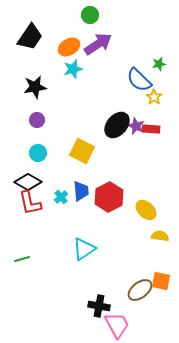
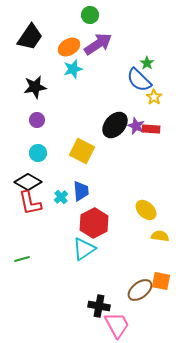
green star: moved 12 px left, 1 px up; rotated 24 degrees counterclockwise
black ellipse: moved 2 px left
red hexagon: moved 15 px left, 26 px down
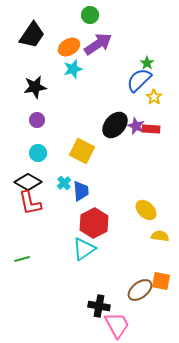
black trapezoid: moved 2 px right, 2 px up
blue semicircle: rotated 92 degrees clockwise
cyan cross: moved 3 px right, 14 px up
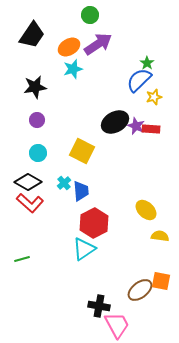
yellow star: rotated 21 degrees clockwise
black ellipse: moved 3 px up; rotated 20 degrees clockwise
red L-shape: rotated 36 degrees counterclockwise
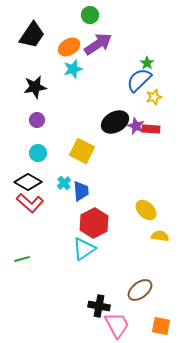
orange square: moved 45 px down
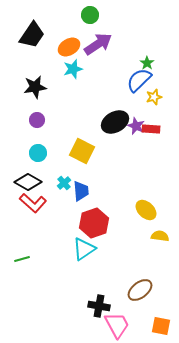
red L-shape: moved 3 px right
red hexagon: rotated 8 degrees clockwise
